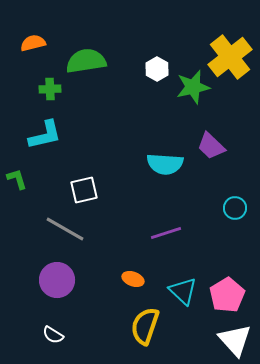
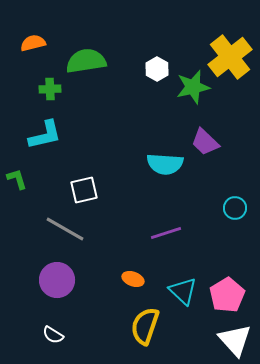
purple trapezoid: moved 6 px left, 4 px up
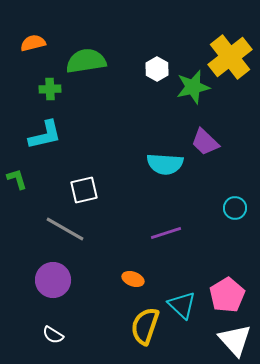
purple circle: moved 4 px left
cyan triangle: moved 1 px left, 14 px down
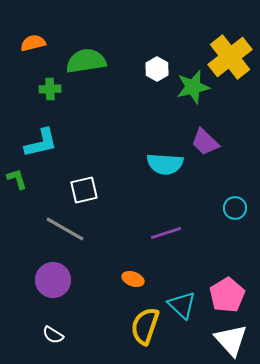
cyan L-shape: moved 4 px left, 8 px down
white triangle: moved 4 px left
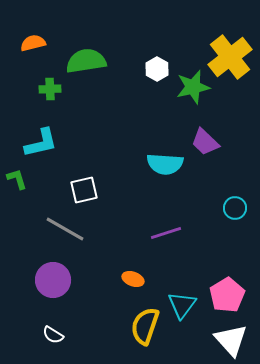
cyan triangle: rotated 24 degrees clockwise
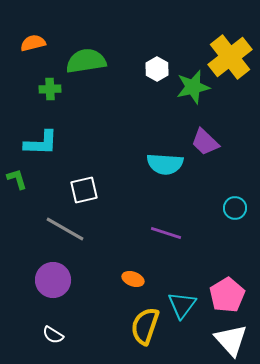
cyan L-shape: rotated 15 degrees clockwise
purple line: rotated 36 degrees clockwise
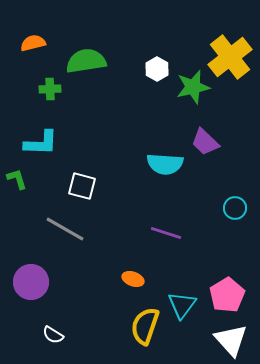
white square: moved 2 px left, 4 px up; rotated 28 degrees clockwise
purple circle: moved 22 px left, 2 px down
